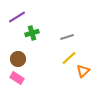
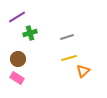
green cross: moved 2 px left
yellow line: rotated 28 degrees clockwise
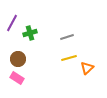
purple line: moved 5 px left, 6 px down; rotated 30 degrees counterclockwise
orange triangle: moved 4 px right, 3 px up
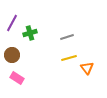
brown circle: moved 6 px left, 4 px up
orange triangle: rotated 24 degrees counterclockwise
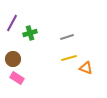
brown circle: moved 1 px right, 4 px down
orange triangle: moved 1 px left; rotated 32 degrees counterclockwise
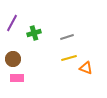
green cross: moved 4 px right
pink rectangle: rotated 32 degrees counterclockwise
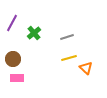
green cross: rotated 24 degrees counterclockwise
orange triangle: rotated 24 degrees clockwise
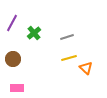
pink rectangle: moved 10 px down
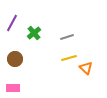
brown circle: moved 2 px right
pink rectangle: moved 4 px left
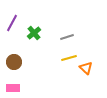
brown circle: moved 1 px left, 3 px down
